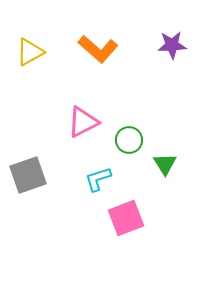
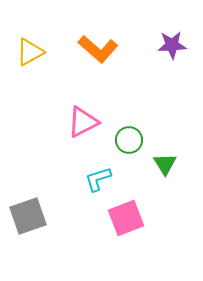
gray square: moved 41 px down
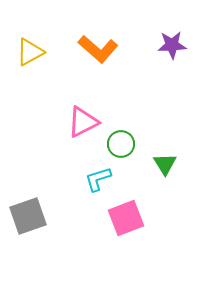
green circle: moved 8 px left, 4 px down
